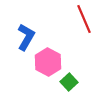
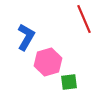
pink hexagon: rotated 16 degrees clockwise
green square: rotated 36 degrees clockwise
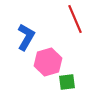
red line: moved 9 px left
green square: moved 2 px left
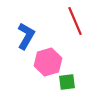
red line: moved 2 px down
blue L-shape: moved 1 px up
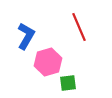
red line: moved 4 px right, 6 px down
green square: moved 1 px right, 1 px down
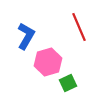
green square: rotated 18 degrees counterclockwise
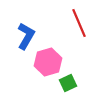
red line: moved 4 px up
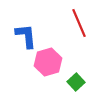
blue L-shape: rotated 36 degrees counterclockwise
green square: moved 8 px right, 1 px up; rotated 18 degrees counterclockwise
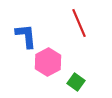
pink hexagon: rotated 12 degrees counterclockwise
green square: rotated 12 degrees counterclockwise
